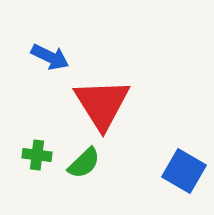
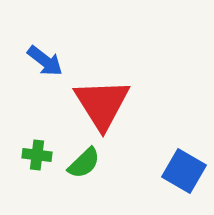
blue arrow: moved 5 px left, 4 px down; rotated 12 degrees clockwise
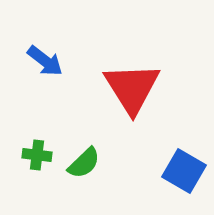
red triangle: moved 30 px right, 16 px up
